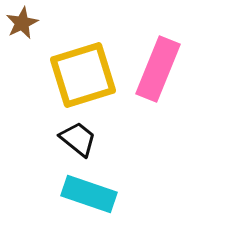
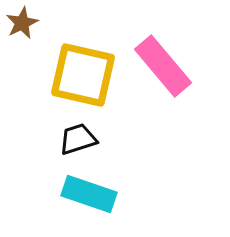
pink rectangle: moved 5 px right, 3 px up; rotated 62 degrees counterclockwise
yellow square: rotated 30 degrees clockwise
black trapezoid: rotated 57 degrees counterclockwise
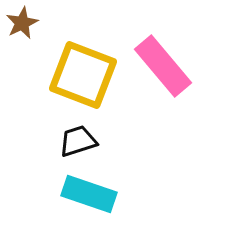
yellow square: rotated 8 degrees clockwise
black trapezoid: moved 2 px down
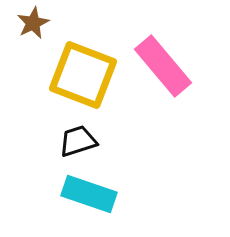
brown star: moved 11 px right
